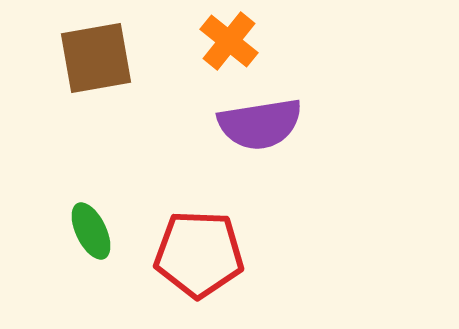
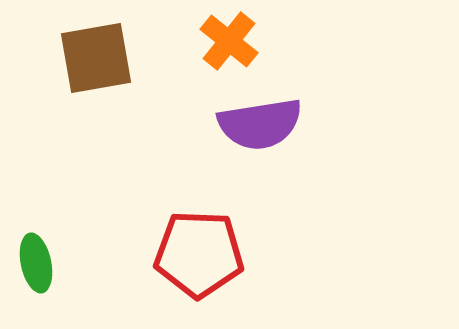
green ellipse: moved 55 px left, 32 px down; rotated 14 degrees clockwise
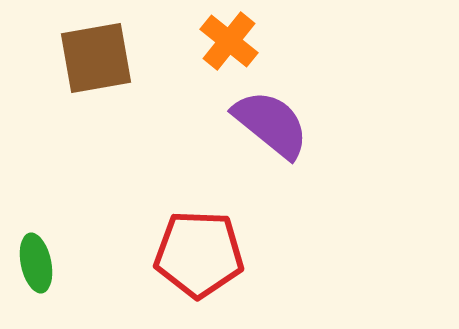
purple semicircle: moved 11 px right; rotated 132 degrees counterclockwise
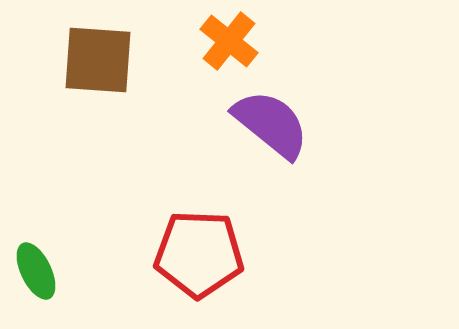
brown square: moved 2 px right, 2 px down; rotated 14 degrees clockwise
green ellipse: moved 8 px down; rotated 14 degrees counterclockwise
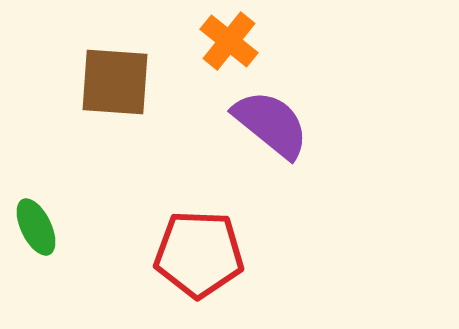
brown square: moved 17 px right, 22 px down
green ellipse: moved 44 px up
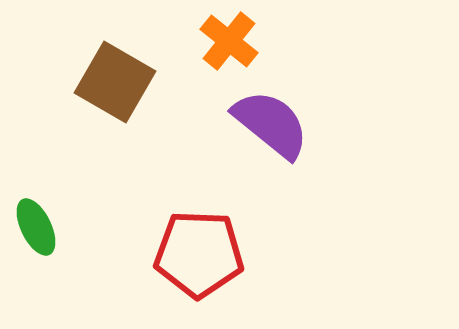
brown square: rotated 26 degrees clockwise
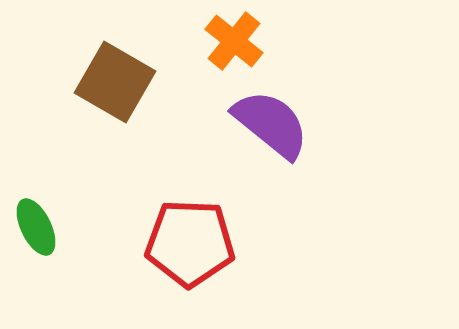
orange cross: moved 5 px right
red pentagon: moved 9 px left, 11 px up
